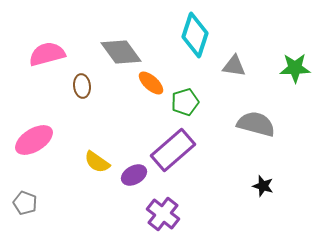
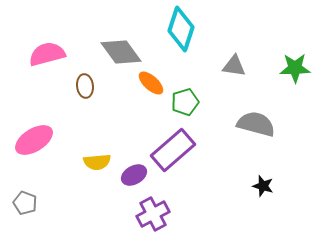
cyan diamond: moved 14 px left, 6 px up
brown ellipse: moved 3 px right
yellow semicircle: rotated 40 degrees counterclockwise
purple cross: moved 10 px left; rotated 24 degrees clockwise
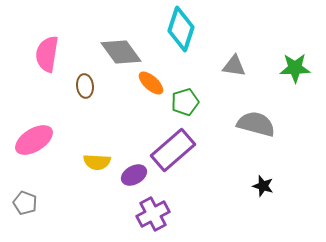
pink semicircle: rotated 66 degrees counterclockwise
yellow semicircle: rotated 8 degrees clockwise
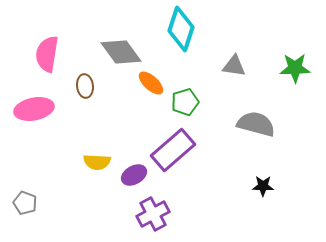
pink ellipse: moved 31 px up; rotated 21 degrees clockwise
black star: rotated 15 degrees counterclockwise
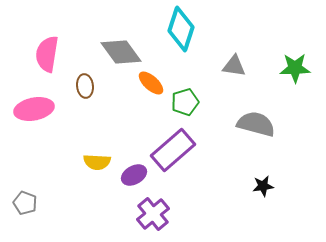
black star: rotated 10 degrees counterclockwise
purple cross: rotated 12 degrees counterclockwise
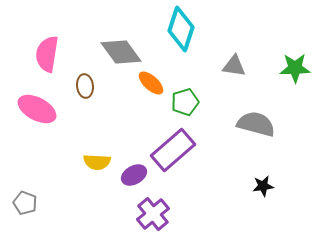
pink ellipse: moved 3 px right; rotated 39 degrees clockwise
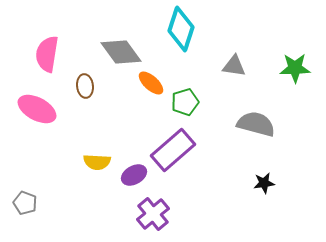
black star: moved 1 px right, 3 px up
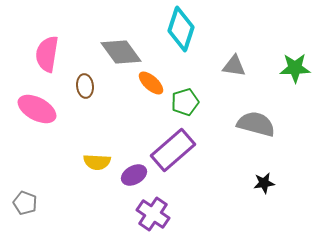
purple cross: rotated 16 degrees counterclockwise
